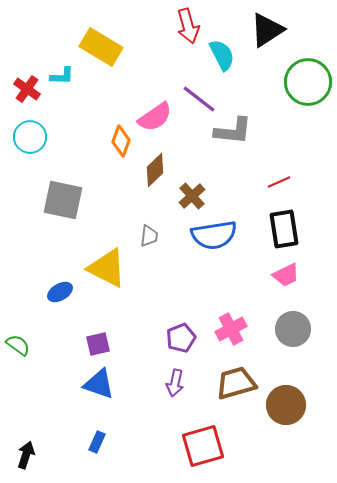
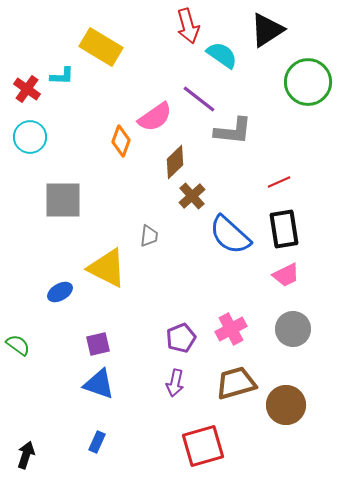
cyan semicircle: rotated 28 degrees counterclockwise
brown diamond: moved 20 px right, 8 px up
gray square: rotated 12 degrees counterclockwise
blue semicircle: moved 16 px right; rotated 51 degrees clockwise
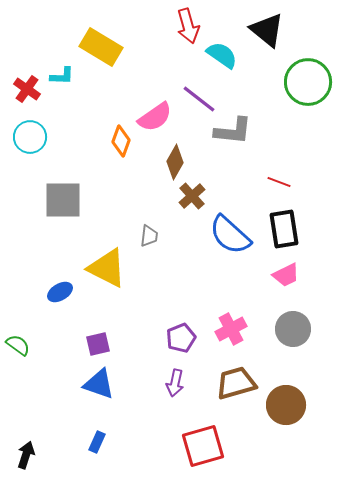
black triangle: rotated 48 degrees counterclockwise
brown diamond: rotated 16 degrees counterclockwise
red line: rotated 45 degrees clockwise
